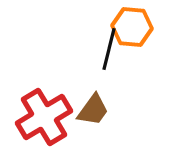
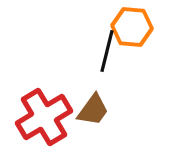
black line: moved 2 px left, 2 px down
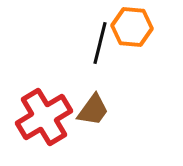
black line: moved 7 px left, 8 px up
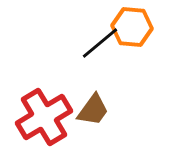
black line: rotated 36 degrees clockwise
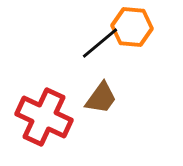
brown trapezoid: moved 8 px right, 12 px up
red cross: rotated 34 degrees counterclockwise
